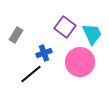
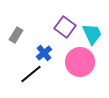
blue cross: rotated 21 degrees counterclockwise
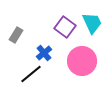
cyan trapezoid: moved 11 px up
pink circle: moved 2 px right, 1 px up
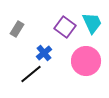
gray rectangle: moved 1 px right, 6 px up
pink circle: moved 4 px right
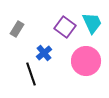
black line: rotated 70 degrees counterclockwise
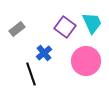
gray rectangle: rotated 21 degrees clockwise
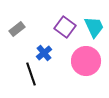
cyan trapezoid: moved 2 px right, 4 px down
